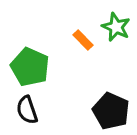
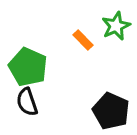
green star: moved 1 px up; rotated 24 degrees clockwise
green pentagon: moved 2 px left
black semicircle: moved 8 px up
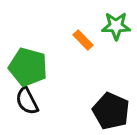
green star: rotated 24 degrees clockwise
green pentagon: rotated 9 degrees counterclockwise
black semicircle: moved 1 px up; rotated 8 degrees counterclockwise
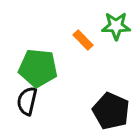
green pentagon: moved 10 px right, 1 px down; rotated 9 degrees counterclockwise
black semicircle: rotated 40 degrees clockwise
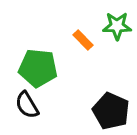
green star: moved 1 px right
black semicircle: moved 4 px down; rotated 44 degrees counterclockwise
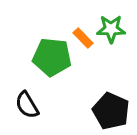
green star: moved 6 px left, 3 px down
orange rectangle: moved 2 px up
green pentagon: moved 14 px right, 11 px up
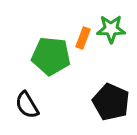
orange rectangle: rotated 65 degrees clockwise
green pentagon: moved 1 px left, 1 px up
black pentagon: moved 9 px up
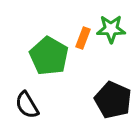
green pentagon: moved 2 px left; rotated 24 degrees clockwise
black pentagon: moved 2 px right, 2 px up
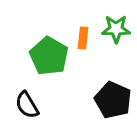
green star: moved 5 px right
orange rectangle: rotated 15 degrees counterclockwise
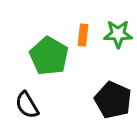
green star: moved 2 px right, 5 px down
orange rectangle: moved 3 px up
